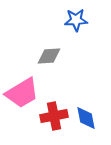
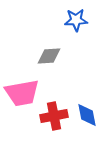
pink trapezoid: rotated 21 degrees clockwise
blue diamond: moved 1 px right, 3 px up
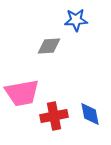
gray diamond: moved 10 px up
blue diamond: moved 3 px right, 1 px up
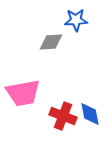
gray diamond: moved 2 px right, 4 px up
pink trapezoid: moved 1 px right
red cross: moved 9 px right; rotated 32 degrees clockwise
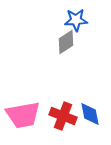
gray diamond: moved 15 px right; rotated 30 degrees counterclockwise
pink trapezoid: moved 22 px down
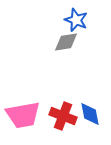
blue star: rotated 25 degrees clockwise
gray diamond: rotated 25 degrees clockwise
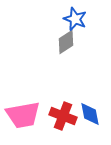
blue star: moved 1 px left, 1 px up
gray diamond: rotated 25 degrees counterclockwise
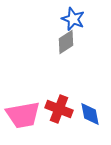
blue star: moved 2 px left
red cross: moved 4 px left, 7 px up
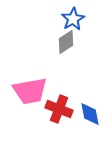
blue star: rotated 20 degrees clockwise
pink trapezoid: moved 7 px right, 24 px up
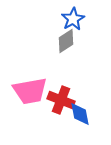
gray diamond: moved 1 px up
red cross: moved 2 px right, 9 px up
blue diamond: moved 10 px left
